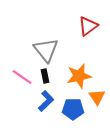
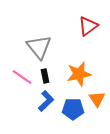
gray triangle: moved 7 px left, 3 px up
orange star: moved 2 px up
orange triangle: moved 2 px down
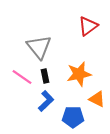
orange triangle: rotated 30 degrees counterclockwise
blue pentagon: moved 8 px down
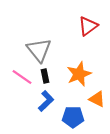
gray triangle: moved 3 px down
orange star: rotated 10 degrees counterclockwise
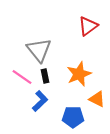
blue L-shape: moved 6 px left
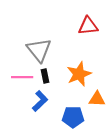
red triangle: rotated 30 degrees clockwise
pink line: rotated 35 degrees counterclockwise
orange triangle: rotated 24 degrees counterclockwise
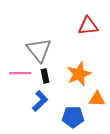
pink line: moved 2 px left, 4 px up
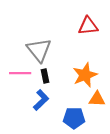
orange star: moved 6 px right, 1 px down
blue L-shape: moved 1 px right, 1 px up
blue pentagon: moved 1 px right, 1 px down
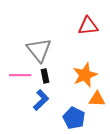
pink line: moved 2 px down
blue pentagon: rotated 25 degrees clockwise
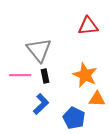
orange star: rotated 25 degrees counterclockwise
blue L-shape: moved 4 px down
